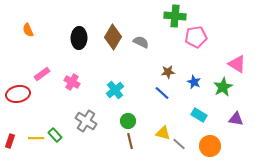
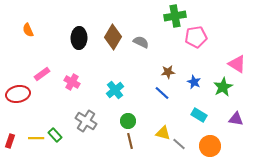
green cross: rotated 15 degrees counterclockwise
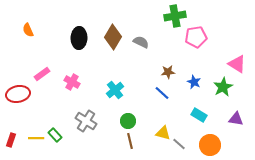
red rectangle: moved 1 px right, 1 px up
orange circle: moved 1 px up
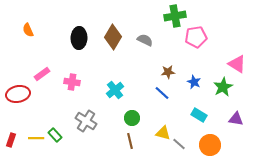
gray semicircle: moved 4 px right, 2 px up
pink cross: rotated 21 degrees counterclockwise
green circle: moved 4 px right, 3 px up
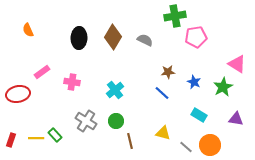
pink rectangle: moved 2 px up
green circle: moved 16 px left, 3 px down
gray line: moved 7 px right, 3 px down
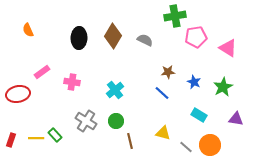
brown diamond: moved 1 px up
pink triangle: moved 9 px left, 16 px up
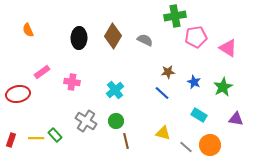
brown line: moved 4 px left
